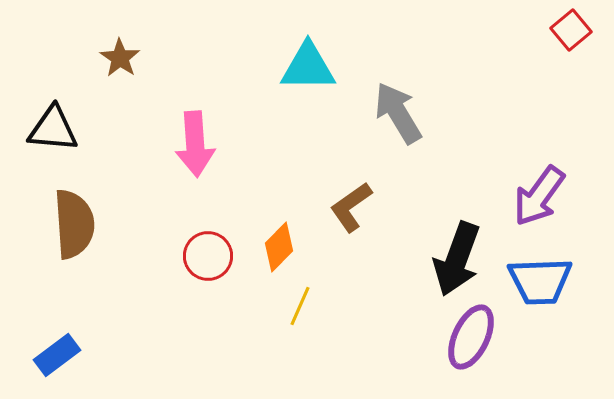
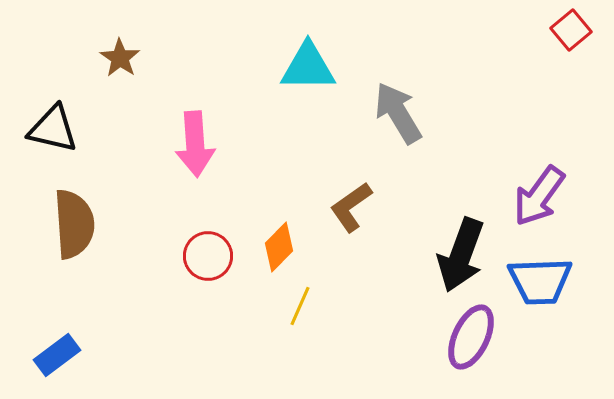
black triangle: rotated 8 degrees clockwise
black arrow: moved 4 px right, 4 px up
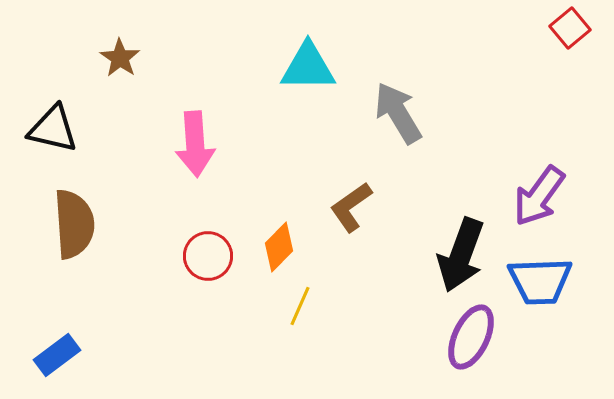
red square: moved 1 px left, 2 px up
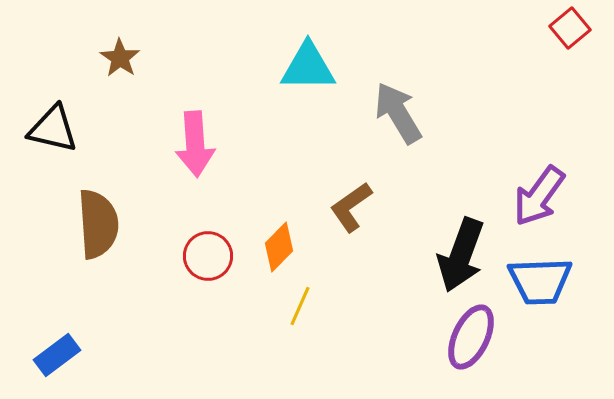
brown semicircle: moved 24 px right
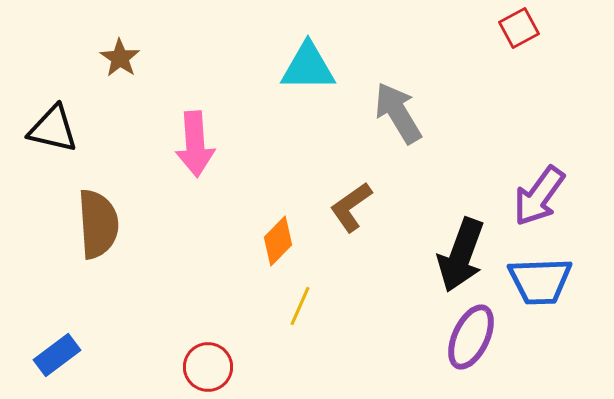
red square: moved 51 px left; rotated 12 degrees clockwise
orange diamond: moved 1 px left, 6 px up
red circle: moved 111 px down
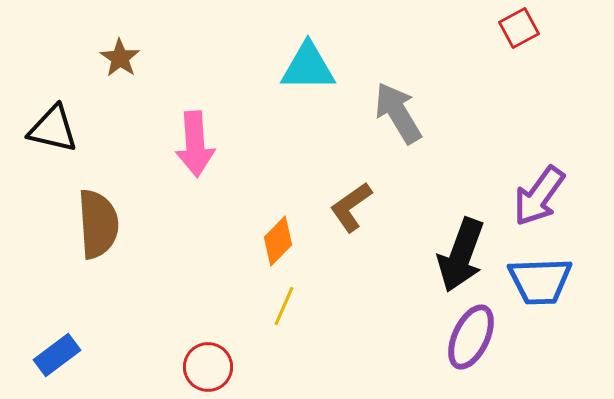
yellow line: moved 16 px left
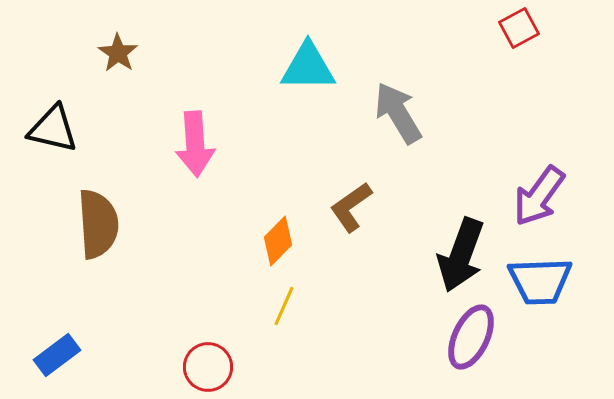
brown star: moved 2 px left, 5 px up
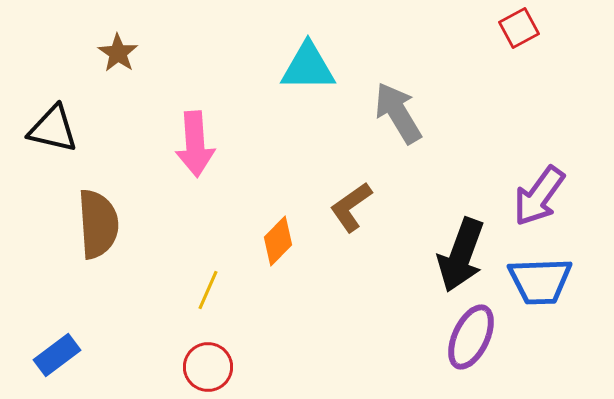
yellow line: moved 76 px left, 16 px up
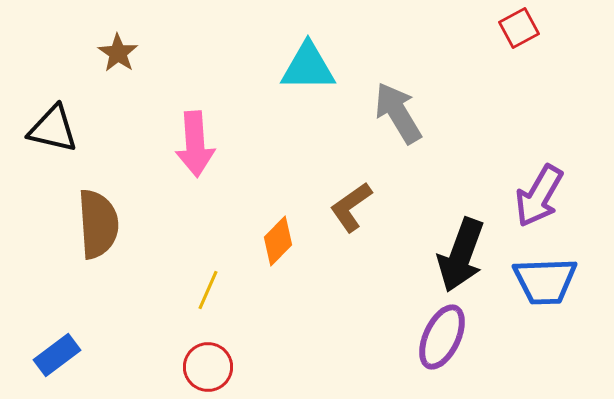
purple arrow: rotated 6 degrees counterclockwise
blue trapezoid: moved 5 px right
purple ellipse: moved 29 px left
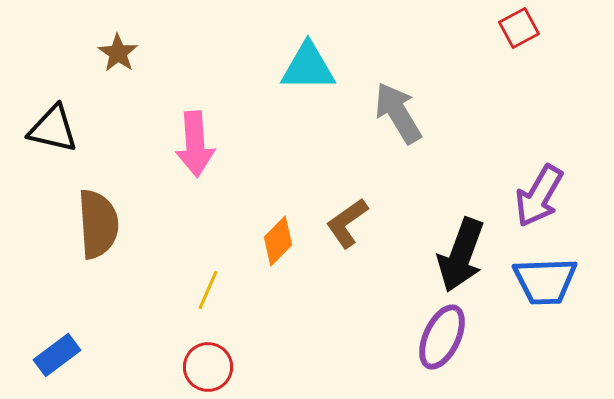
brown L-shape: moved 4 px left, 16 px down
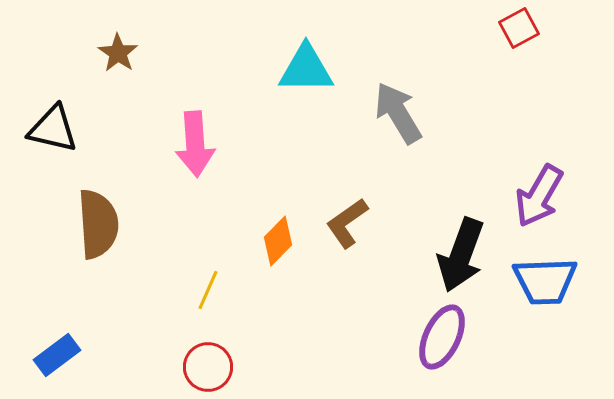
cyan triangle: moved 2 px left, 2 px down
